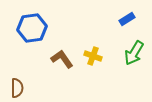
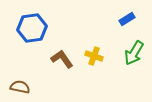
yellow cross: moved 1 px right
brown semicircle: moved 3 px right, 1 px up; rotated 78 degrees counterclockwise
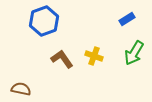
blue hexagon: moved 12 px right, 7 px up; rotated 12 degrees counterclockwise
brown semicircle: moved 1 px right, 2 px down
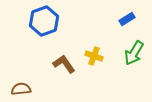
brown L-shape: moved 2 px right, 5 px down
brown semicircle: rotated 18 degrees counterclockwise
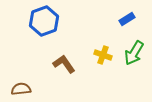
yellow cross: moved 9 px right, 1 px up
